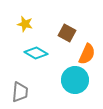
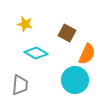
gray trapezoid: moved 7 px up
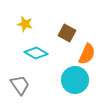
gray trapezoid: rotated 40 degrees counterclockwise
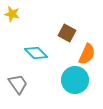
yellow star: moved 13 px left, 10 px up
cyan diamond: rotated 15 degrees clockwise
gray trapezoid: moved 2 px left, 1 px up
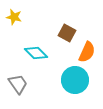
yellow star: moved 2 px right, 3 px down
orange semicircle: moved 2 px up
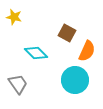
orange semicircle: moved 1 px up
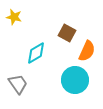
cyan diamond: rotated 75 degrees counterclockwise
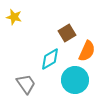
brown square: rotated 30 degrees clockwise
cyan diamond: moved 14 px right, 6 px down
gray trapezoid: moved 8 px right
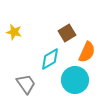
yellow star: moved 15 px down
orange semicircle: moved 1 px down
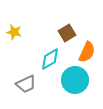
gray trapezoid: rotated 100 degrees clockwise
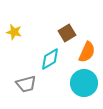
cyan circle: moved 9 px right, 3 px down
gray trapezoid: rotated 10 degrees clockwise
